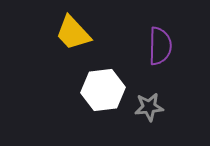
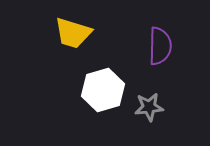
yellow trapezoid: rotated 30 degrees counterclockwise
white hexagon: rotated 9 degrees counterclockwise
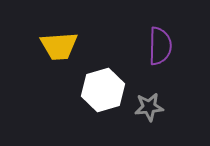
yellow trapezoid: moved 14 px left, 13 px down; rotated 21 degrees counterclockwise
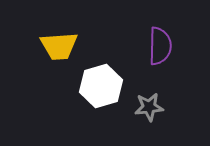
white hexagon: moved 2 px left, 4 px up
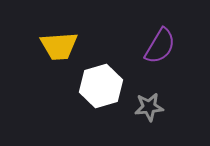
purple semicircle: rotated 30 degrees clockwise
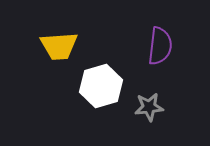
purple semicircle: rotated 24 degrees counterclockwise
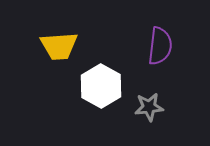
white hexagon: rotated 15 degrees counterclockwise
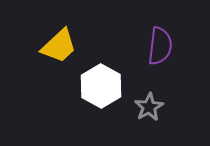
yellow trapezoid: rotated 39 degrees counterclockwise
gray star: rotated 24 degrees counterclockwise
